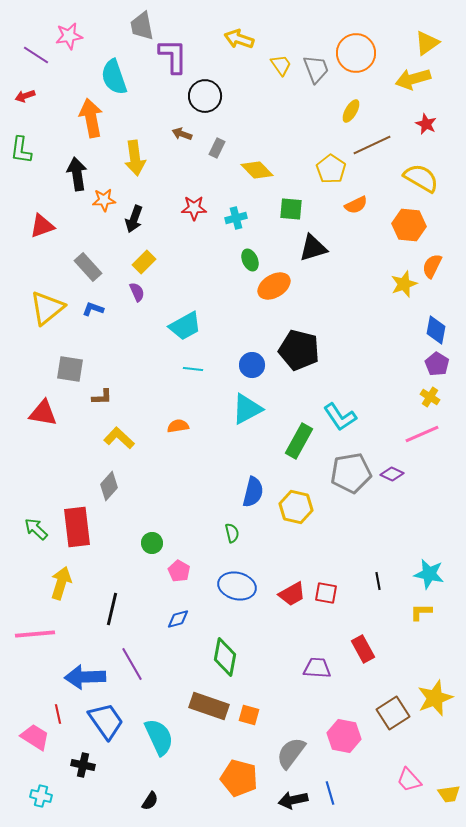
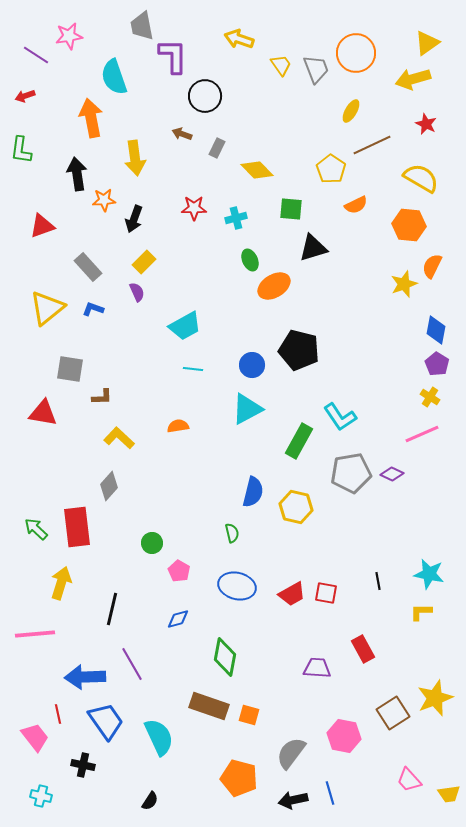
pink trapezoid at (35, 737): rotated 20 degrees clockwise
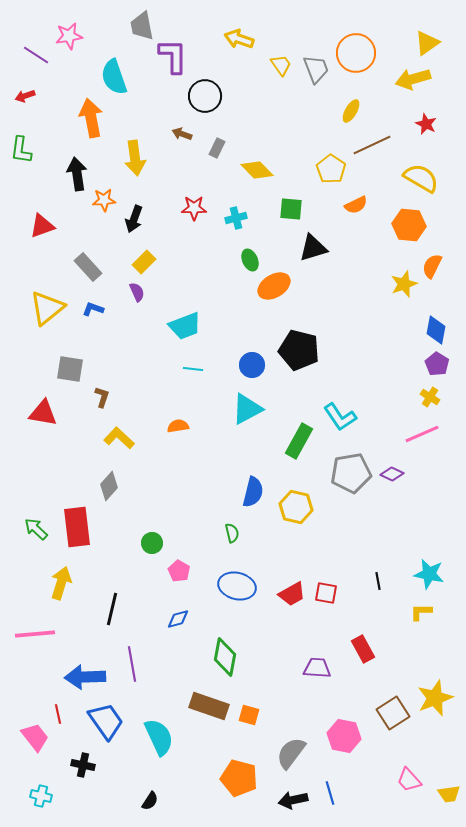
cyan trapezoid at (185, 326): rotated 8 degrees clockwise
brown L-shape at (102, 397): rotated 70 degrees counterclockwise
purple line at (132, 664): rotated 20 degrees clockwise
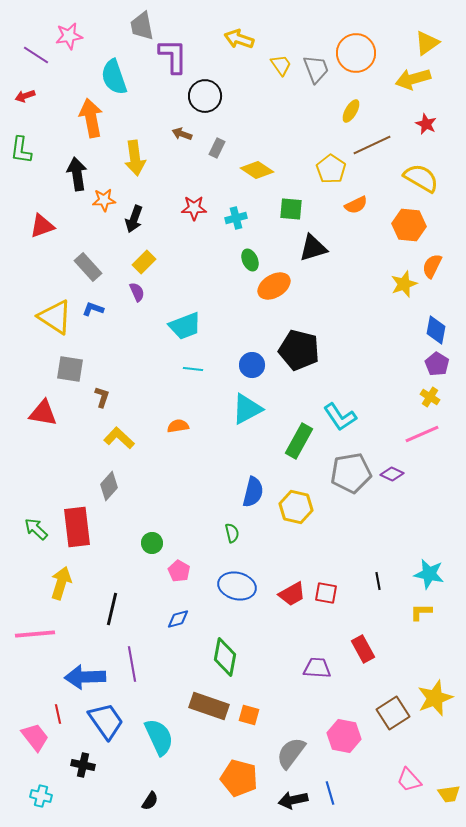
yellow diamond at (257, 170): rotated 12 degrees counterclockwise
yellow triangle at (47, 308): moved 8 px right, 9 px down; rotated 48 degrees counterclockwise
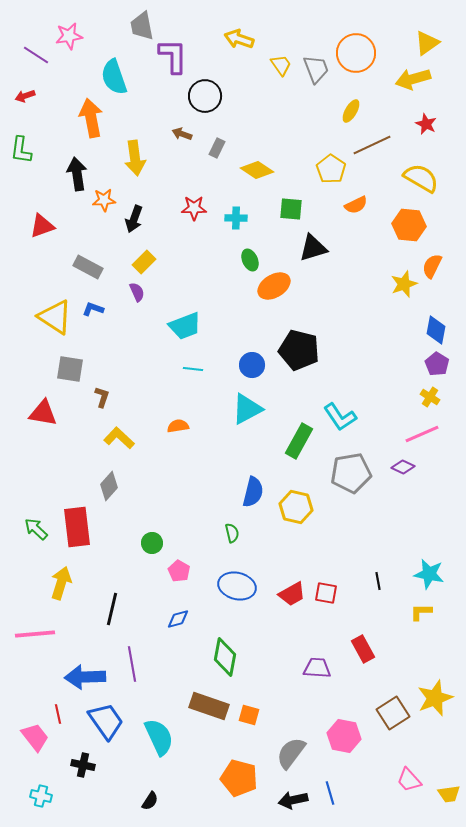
cyan cross at (236, 218): rotated 15 degrees clockwise
gray rectangle at (88, 267): rotated 20 degrees counterclockwise
purple diamond at (392, 474): moved 11 px right, 7 px up
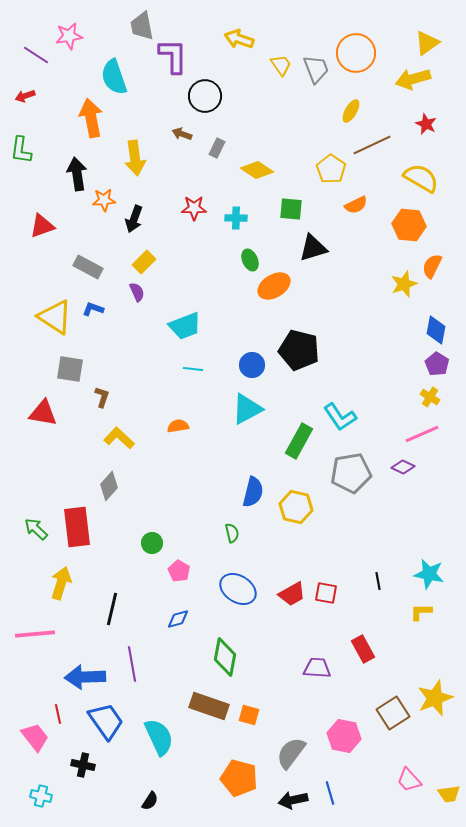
blue ellipse at (237, 586): moved 1 px right, 3 px down; rotated 18 degrees clockwise
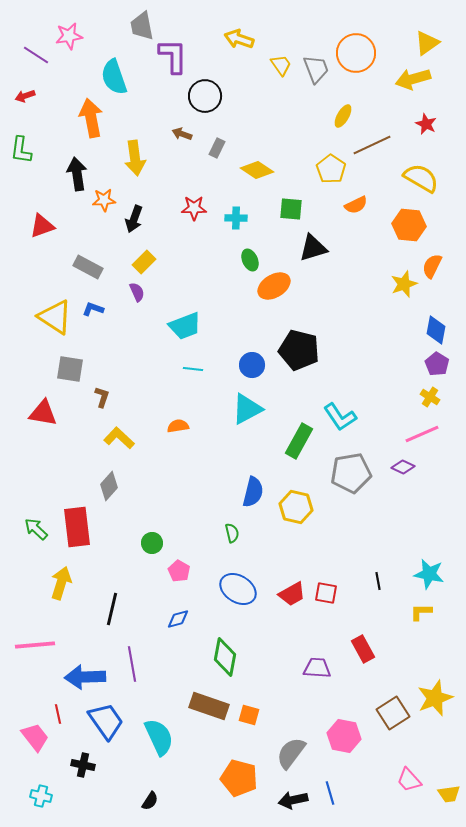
yellow ellipse at (351, 111): moved 8 px left, 5 px down
pink line at (35, 634): moved 11 px down
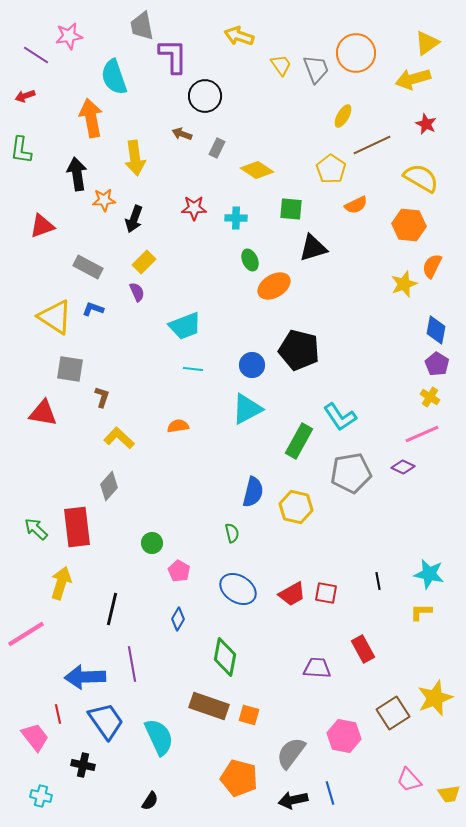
yellow arrow at (239, 39): moved 3 px up
blue diamond at (178, 619): rotated 45 degrees counterclockwise
pink line at (35, 645): moved 9 px left, 11 px up; rotated 27 degrees counterclockwise
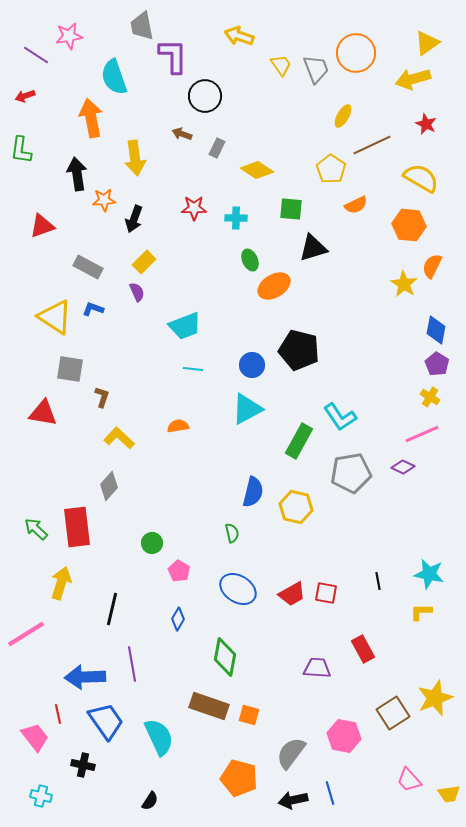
yellow star at (404, 284): rotated 20 degrees counterclockwise
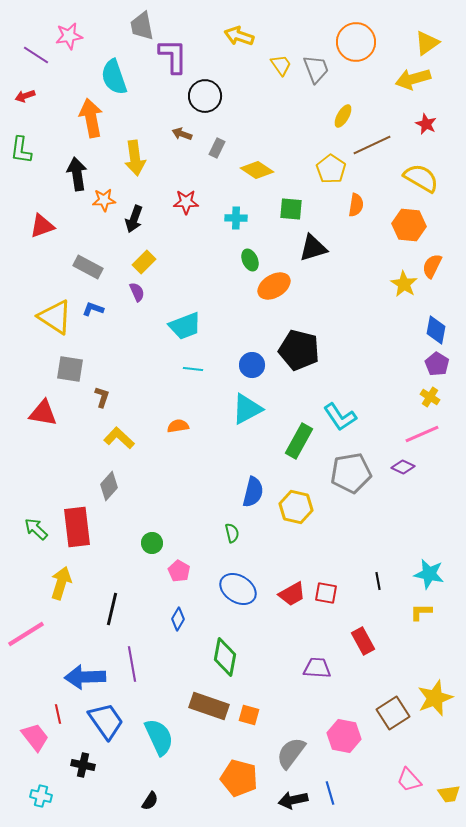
orange circle at (356, 53): moved 11 px up
orange semicircle at (356, 205): rotated 55 degrees counterclockwise
red star at (194, 208): moved 8 px left, 6 px up
red rectangle at (363, 649): moved 8 px up
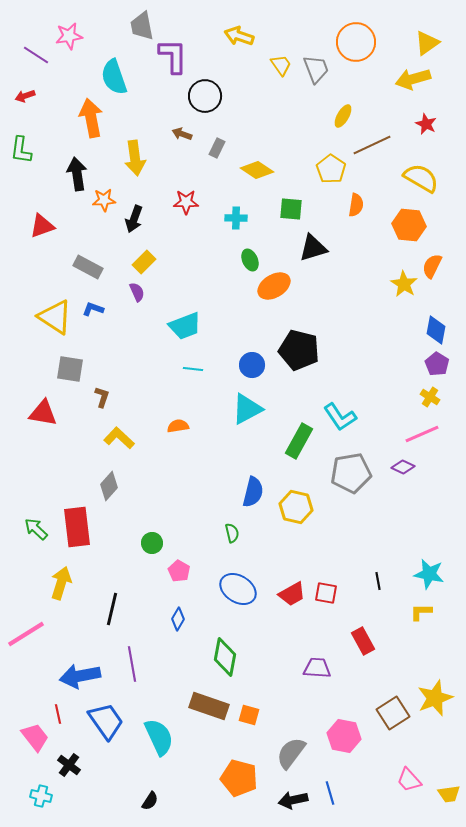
blue arrow at (85, 677): moved 5 px left, 1 px up; rotated 9 degrees counterclockwise
black cross at (83, 765): moved 14 px left; rotated 25 degrees clockwise
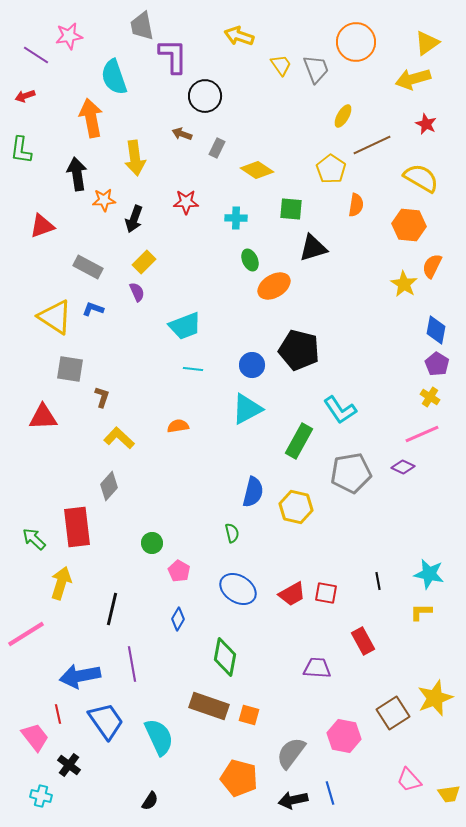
red triangle at (43, 413): moved 4 px down; rotated 12 degrees counterclockwise
cyan L-shape at (340, 417): moved 7 px up
green arrow at (36, 529): moved 2 px left, 10 px down
